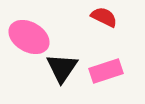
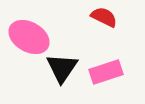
pink rectangle: moved 1 px down
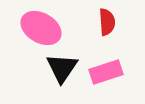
red semicircle: moved 3 px right, 5 px down; rotated 60 degrees clockwise
pink ellipse: moved 12 px right, 9 px up
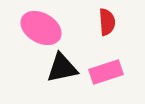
black triangle: rotated 44 degrees clockwise
